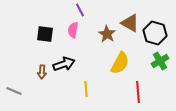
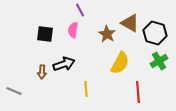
green cross: moved 1 px left
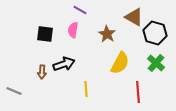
purple line: rotated 32 degrees counterclockwise
brown triangle: moved 4 px right, 6 px up
green cross: moved 3 px left, 2 px down; rotated 18 degrees counterclockwise
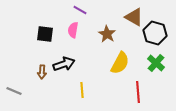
yellow line: moved 4 px left, 1 px down
